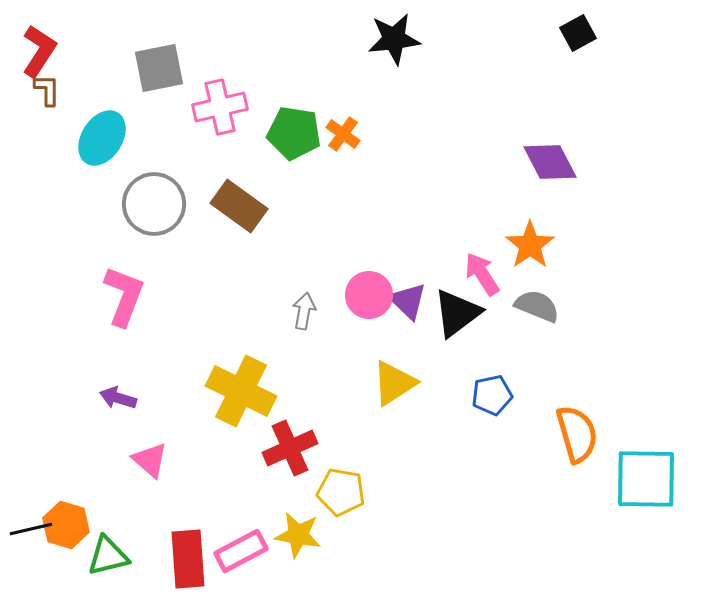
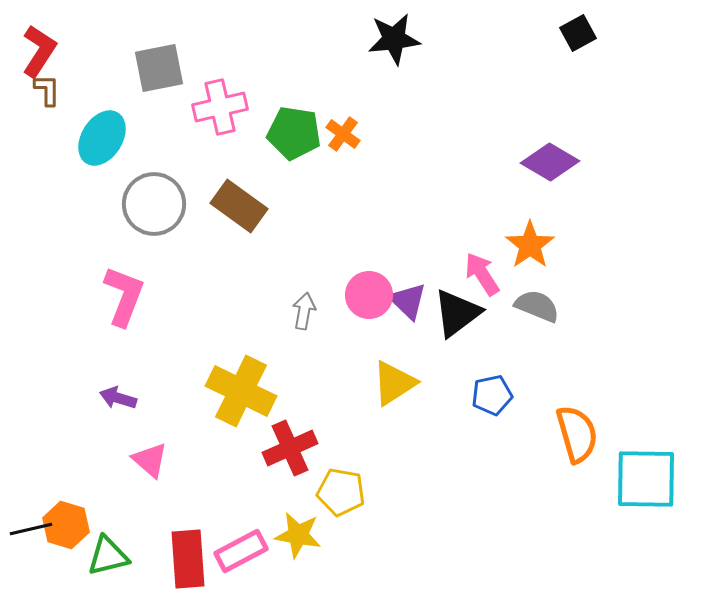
purple diamond: rotated 32 degrees counterclockwise
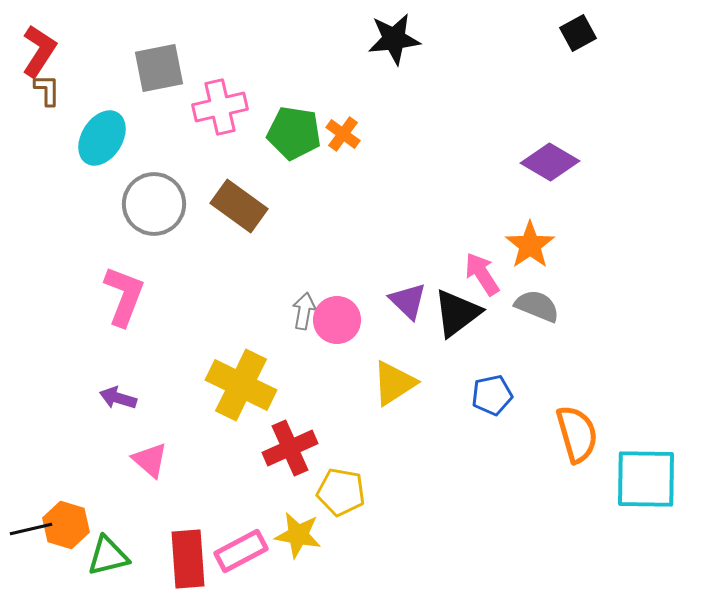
pink circle: moved 32 px left, 25 px down
yellow cross: moved 6 px up
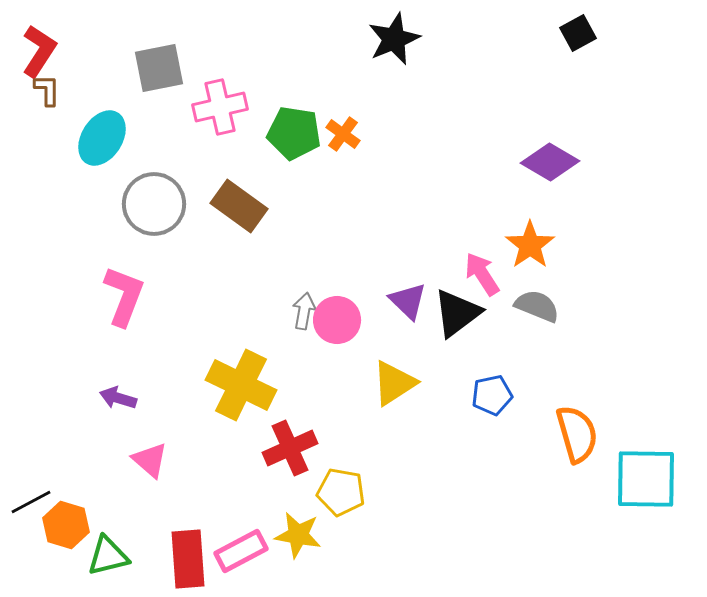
black star: rotated 16 degrees counterclockwise
black line: moved 27 px up; rotated 15 degrees counterclockwise
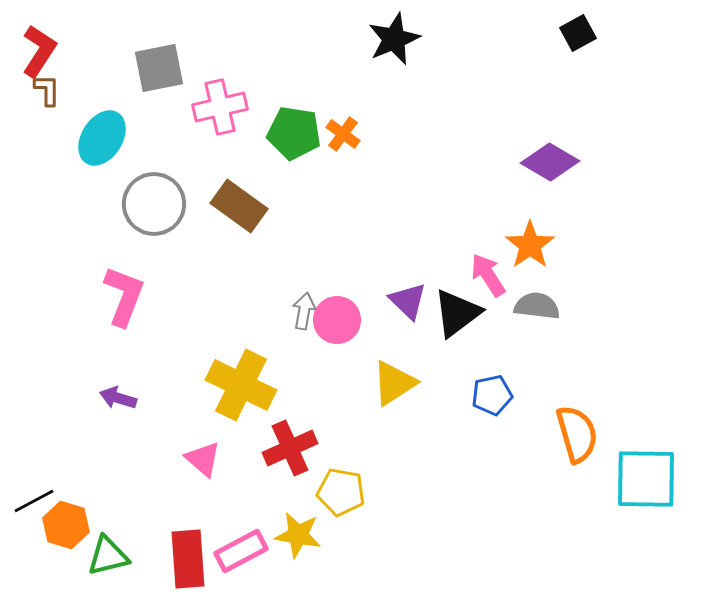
pink arrow: moved 6 px right, 1 px down
gray semicircle: rotated 15 degrees counterclockwise
pink triangle: moved 53 px right, 1 px up
black line: moved 3 px right, 1 px up
